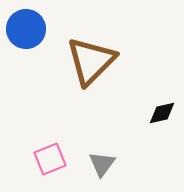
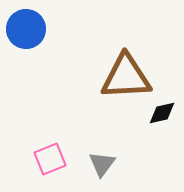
brown triangle: moved 35 px right, 16 px down; rotated 42 degrees clockwise
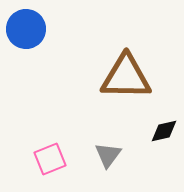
brown triangle: rotated 4 degrees clockwise
black diamond: moved 2 px right, 18 px down
gray triangle: moved 6 px right, 9 px up
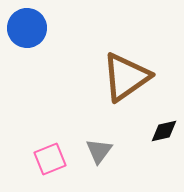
blue circle: moved 1 px right, 1 px up
brown triangle: rotated 36 degrees counterclockwise
gray triangle: moved 9 px left, 4 px up
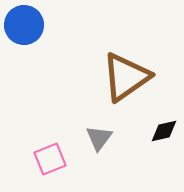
blue circle: moved 3 px left, 3 px up
gray triangle: moved 13 px up
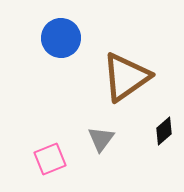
blue circle: moved 37 px right, 13 px down
black diamond: rotated 28 degrees counterclockwise
gray triangle: moved 2 px right, 1 px down
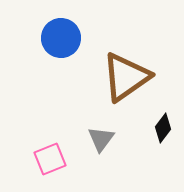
black diamond: moved 1 px left, 3 px up; rotated 12 degrees counterclockwise
